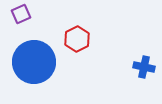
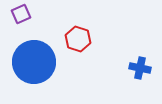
red hexagon: moved 1 px right; rotated 15 degrees counterclockwise
blue cross: moved 4 px left, 1 px down
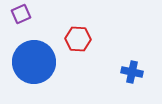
red hexagon: rotated 15 degrees counterclockwise
blue cross: moved 8 px left, 4 px down
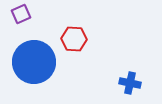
red hexagon: moved 4 px left
blue cross: moved 2 px left, 11 px down
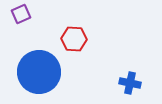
blue circle: moved 5 px right, 10 px down
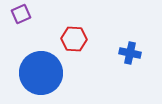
blue circle: moved 2 px right, 1 px down
blue cross: moved 30 px up
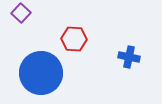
purple square: moved 1 px up; rotated 24 degrees counterclockwise
blue cross: moved 1 px left, 4 px down
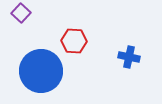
red hexagon: moved 2 px down
blue circle: moved 2 px up
